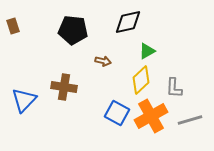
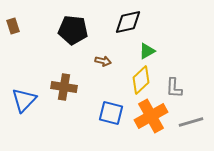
blue square: moved 6 px left; rotated 15 degrees counterclockwise
gray line: moved 1 px right, 2 px down
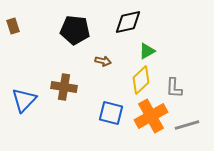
black pentagon: moved 2 px right
gray line: moved 4 px left, 3 px down
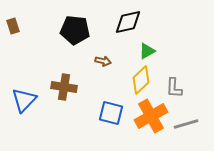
gray line: moved 1 px left, 1 px up
